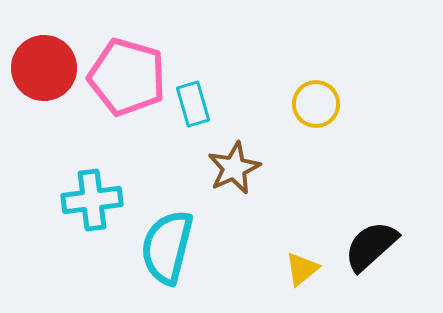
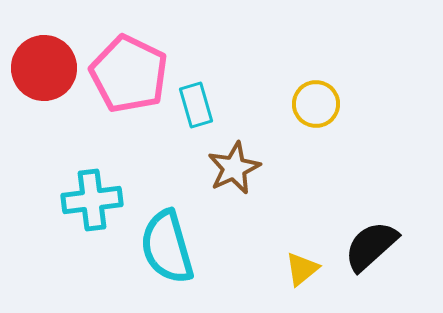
pink pentagon: moved 2 px right, 3 px up; rotated 10 degrees clockwise
cyan rectangle: moved 3 px right, 1 px down
cyan semicircle: rotated 30 degrees counterclockwise
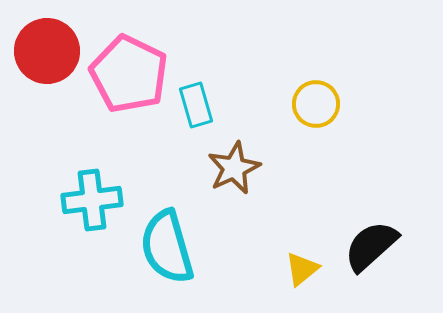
red circle: moved 3 px right, 17 px up
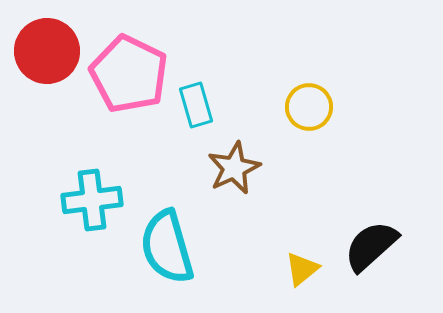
yellow circle: moved 7 px left, 3 px down
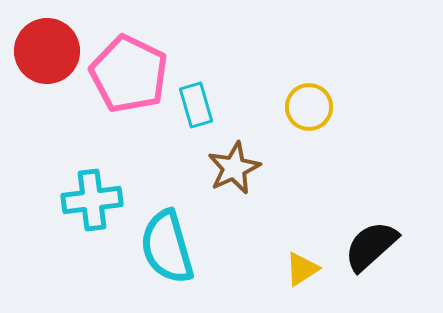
yellow triangle: rotated 6 degrees clockwise
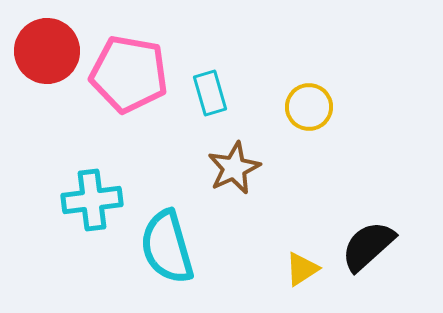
pink pentagon: rotated 16 degrees counterclockwise
cyan rectangle: moved 14 px right, 12 px up
black semicircle: moved 3 px left
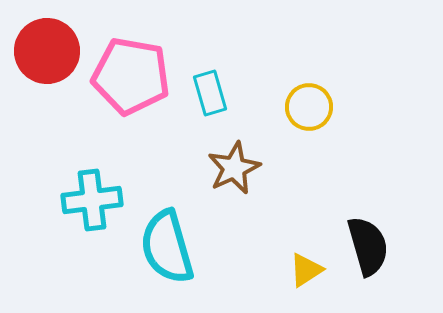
pink pentagon: moved 2 px right, 2 px down
black semicircle: rotated 116 degrees clockwise
yellow triangle: moved 4 px right, 1 px down
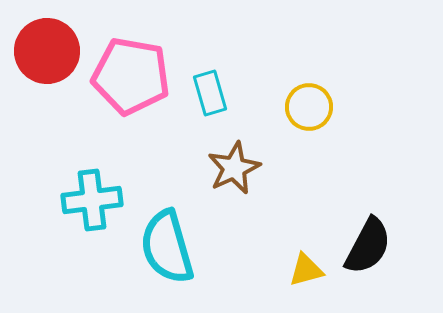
black semicircle: rotated 44 degrees clockwise
yellow triangle: rotated 18 degrees clockwise
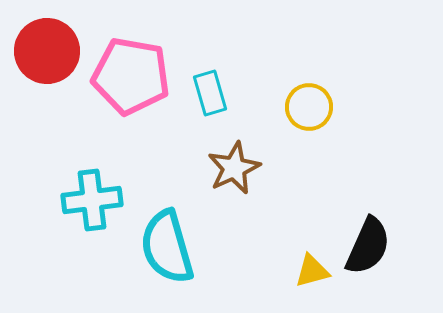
black semicircle: rotated 4 degrees counterclockwise
yellow triangle: moved 6 px right, 1 px down
